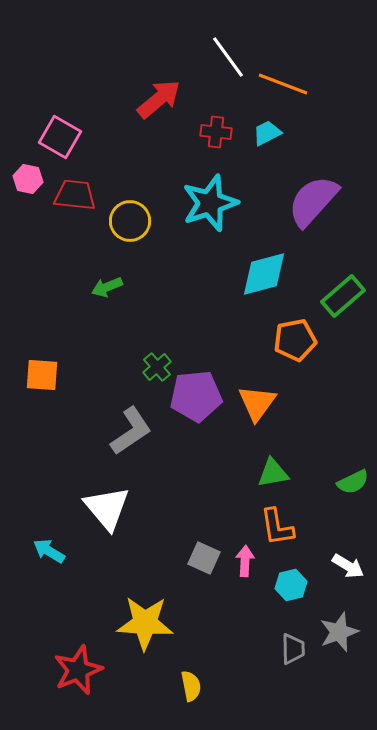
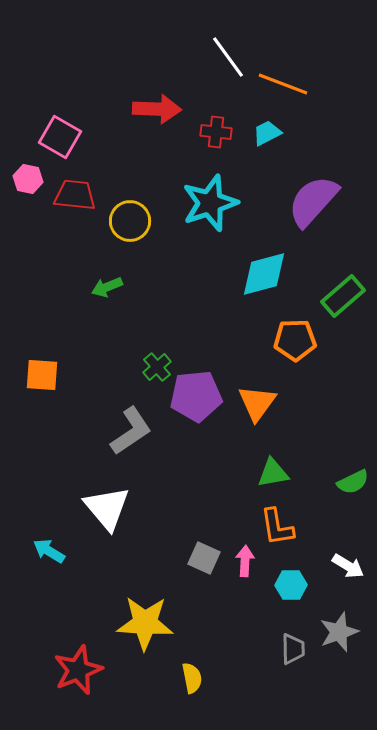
red arrow: moved 2 px left, 10 px down; rotated 42 degrees clockwise
orange pentagon: rotated 9 degrees clockwise
cyan hexagon: rotated 12 degrees clockwise
yellow semicircle: moved 1 px right, 8 px up
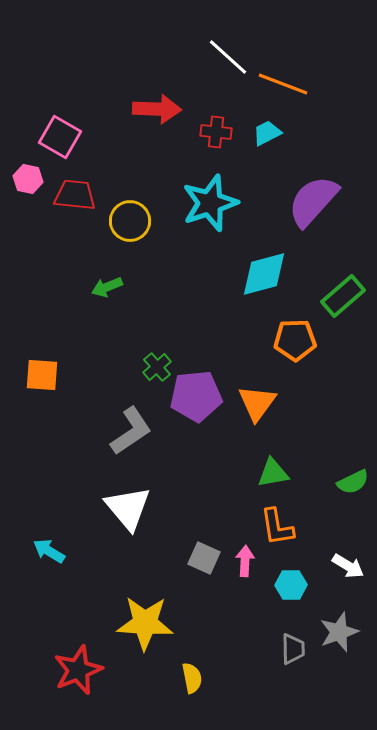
white line: rotated 12 degrees counterclockwise
white triangle: moved 21 px right
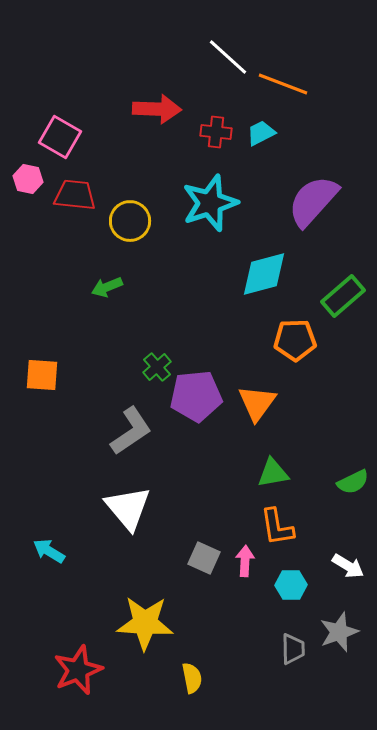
cyan trapezoid: moved 6 px left
